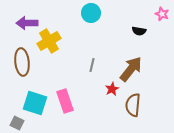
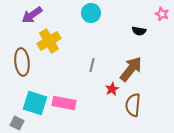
purple arrow: moved 5 px right, 8 px up; rotated 35 degrees counterclockwise
pink rectangle: moved 1 px left, 2 px down; rotated 60 degrees counterclockwise
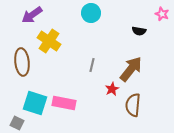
yellow cross: rotated 25 degrees counterclockwise
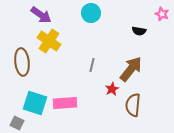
purple arrow: moved 9 px right; rotated 110 degrees counterclockwise
pink rectangle: moved 1 px right; rotated 15 degrees counterclockwise
